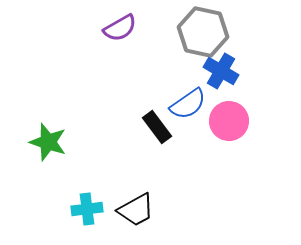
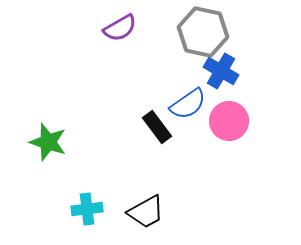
black trapezoid: moved 10 px right, 2 px down
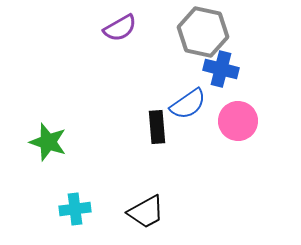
blue cross: moved 2 px up; rotated 16 degrees counterclockwise
pink circle: moved 9 px right
black rectangle: rotated 32 degrees clockwise
cyan cross: moved 12 px left
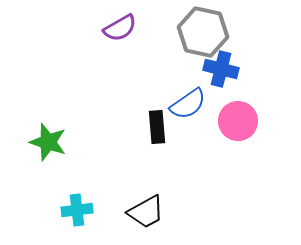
cyan cross: moved 2 px right, 1 px down
